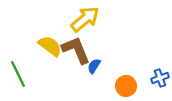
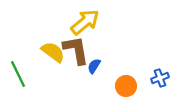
yellow arrow: moved 3 px down
yellow semicircle: moved 3 px right, 6 px down
brown L-shape: rotated 12 degrees clockwise
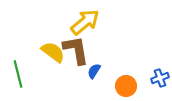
blue semicircle: moved 5 px down
green line: rotated 12 degrees clockwise
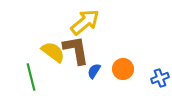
green line: moved 13 px right, 3 px down
orange circle: moved 3 px left, 17 px up
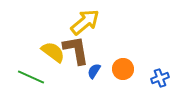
green line: rotated 52 degrees counterclockwise
